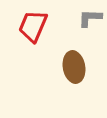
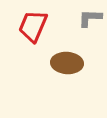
brown ellipse: moved 7 px left, 4 px up; rotated 76 degrees counterclockwise
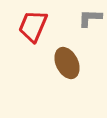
brown ellipse: rotated 60 degrees clockwise
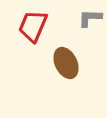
brown ellipse: moved 1 px left
